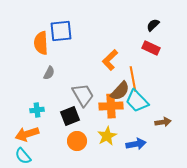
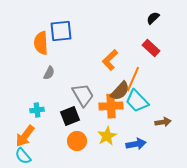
black semicircle: moved 7 px up
red rectangle: rotated 18 degrees clockwise
orange line: rotated 35 degrees clockwise
orange arrow: moved 2 px left, 2 px down; rotated 35 degrees counterclockwise
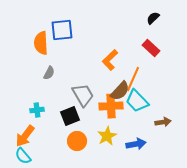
blue square: moved 1 px right, 1 px up
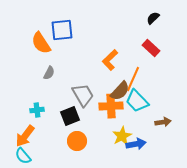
orange semicircle: rotated 30 degrees counterclockwise
yellow star: moved 15 px right
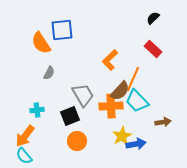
red rectangle: moved 2 px right, 1 px down
cyan semicircle: moved 1 px right
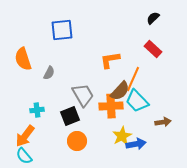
orange semicircle: moved 18 px left, 16 px down; rotated 15 degrees clockwise
orange L-shape: rotated 35 degrees clockwise
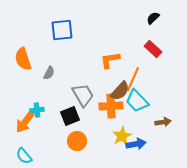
orange arrow: moved 14 px up
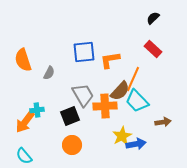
blue square: moved 22 px right, 22 px down
orange semicircle: moved 1 px down
orange cross: moved 6 px left
orange circle: moved 5 px left, 4 px down
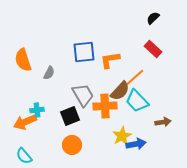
orange line: rotated 25 degrees clockwise
orange arrow: rotated 30 degrees clockwise
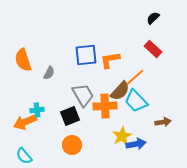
blue square: moved 2 px right, 3 px down
cyan trapezoid: moved 1 px left
